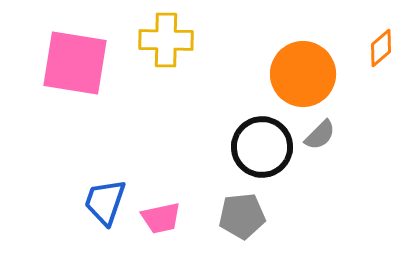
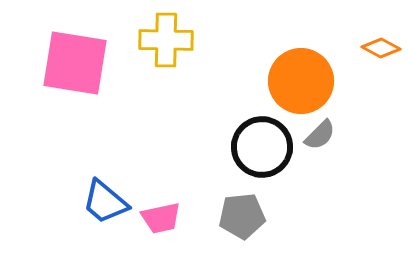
orange diamond: rotated 69 degrees clockwise
orange circle: moved 2 px left, 7 px down
blue trapezoid: rotated 69 degrees counterclockwise
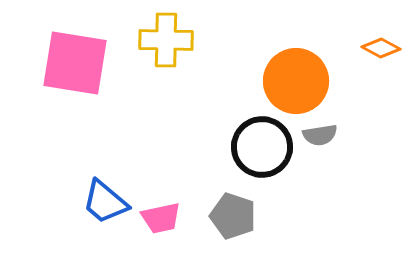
orange circle: moved 5 px left
gray semicircle: rotated 36 degrees clockwise
gray pentagon: moved 9 px left; rotated 24 degrees clockwise
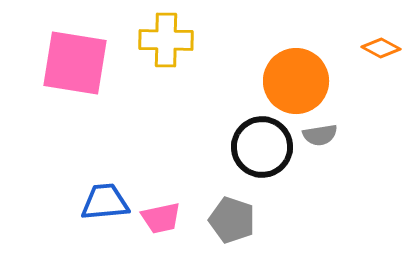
blue trapezoid: rotated 135 degrees clockwise
gray pentagon: moved 1 px left, 4 px down
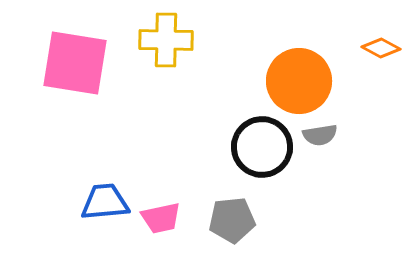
orange circle: moved 3 px right
gray pentagon: rotated 24 degrees counterclockwise
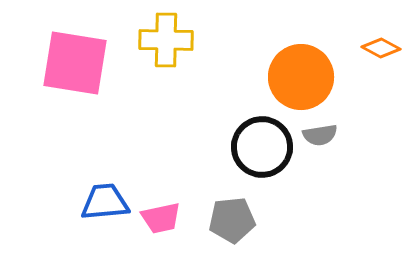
orange circle: moved 2 px right, 4 px up
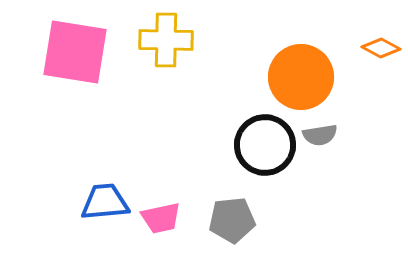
pink square: moved 11 px up
black circle: moved 3 px right, 2 px up
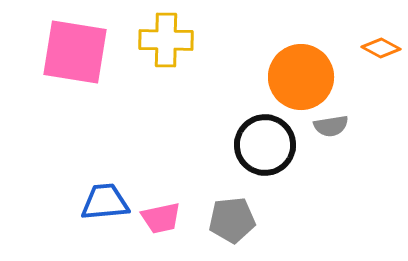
gray semicircle: moved 11 px right, 9 px up
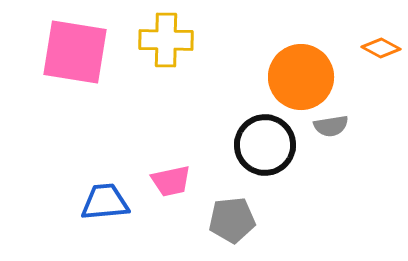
pink trapezoid: moved 10 px right, 37 px up
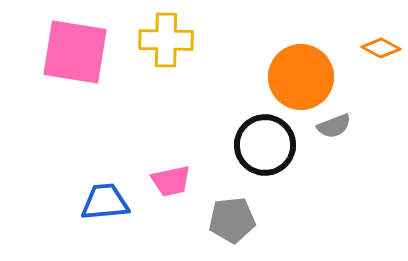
gray semicircle: moved 3 px right; rotated 12 degrees counterclockwise
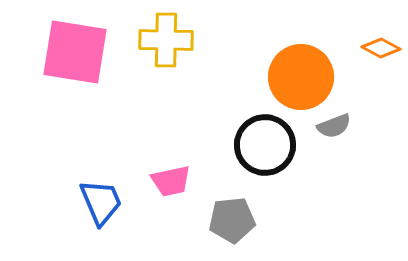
blue trapezoid: moved 4 px left; rotated 72 degrees clockwise
